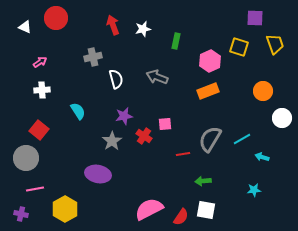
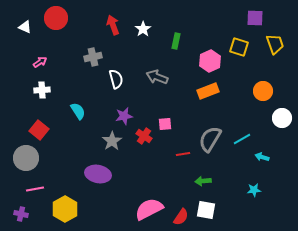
white star: rotated 21 degrees counterclockwise
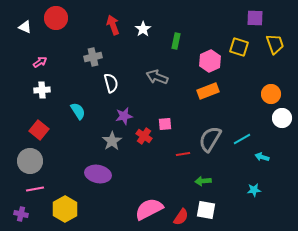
white semicircle: moved 5 px left, 4 px down
orange circle: moved 8 px right, 3 px down
gray circle: moved 4 px right, 3 px down
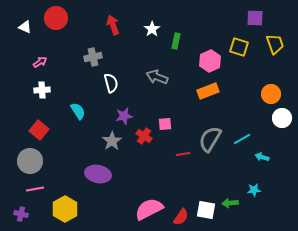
white star: moved 9 px right
green arrow: moved 27 px right, 22 px down
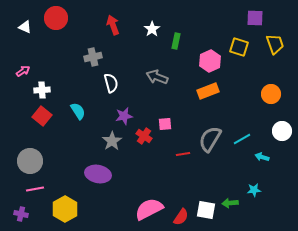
pink arrow: moved 17 px left, 9 px down
white circle: moved 13 px down
red square: moved 3 px right, 14 px up
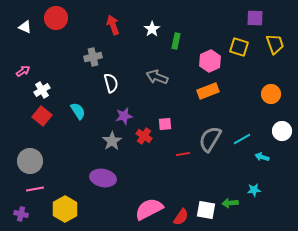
white cross: rotated 28 degrees counterclockwise
purple ellipse: moved 5 px right, 4 px down
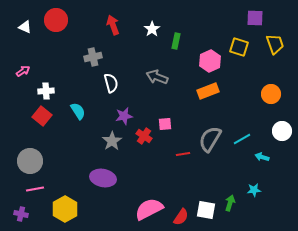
red circle: moved 2 px down
white cross: moved 4 px right, 1 px down; rotated 28 degrees clockwise
green arrow: rotated 112 degrees clockwise
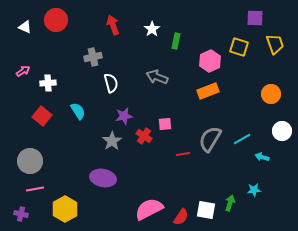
white cross: moved 2 px right, 8 px up
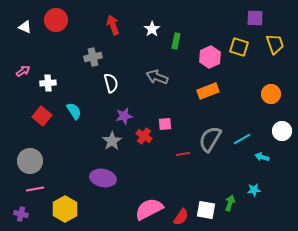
pink hexagon: moved 4 px up
cyan semicircle: moved 4 px left
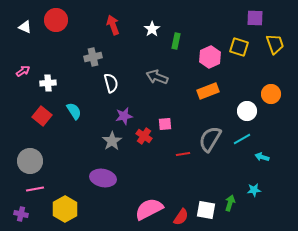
white circle: moved 35 px left, 20 px up
